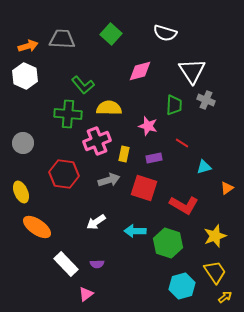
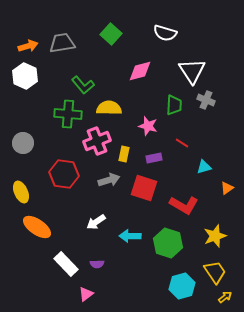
gray trapezoid: moved 4 px down; rotated 12 degrees counterclockwise
cyan arrow: moved 5 px left, 5 px down
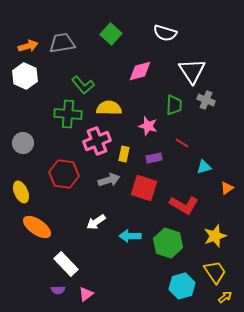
purple semicircle: moved 39 px left, 26 px down
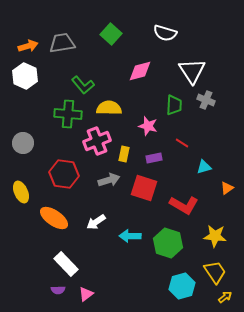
orange ellipse: moved 17 px right, 9 px up
yellow star: rotated 25 degrees clockwise
